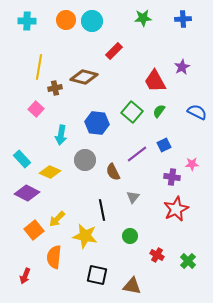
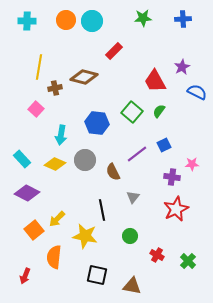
blue semicircle: moved 20 px up
yellow diamond: moved 5 px right, 8 px up
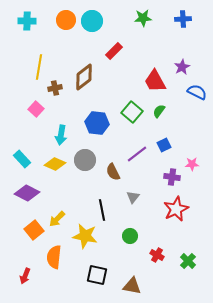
brown diamond: rotated 52 degrees counterclockwise
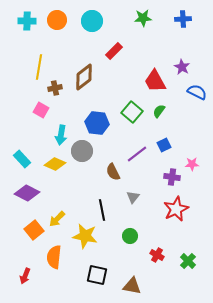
orange circle: moved 9 px left
purple star: rotated 14 degrees counterclockwise
pink square: moved 5 px right, 1 px down; rotated 14 degrees counterclockwise
gray circle: moved 3 px left, 9 px up
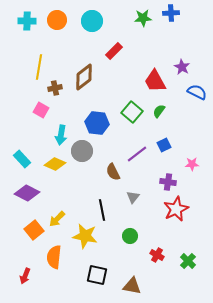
blue cross: moved 12 px left, 6 px up
purple cross: moved 4 px left, 5 px down
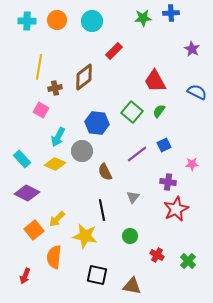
purple star: moved 10 px right, 18 px up
cyan arrow: moved 3 px left, 2 px down; rotated 18 degrees clockwise
brown semicircle: moved 8 px left
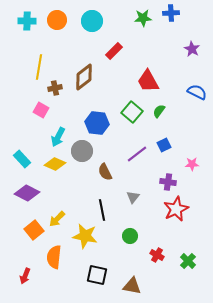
red trapezoid: moved 7 px left
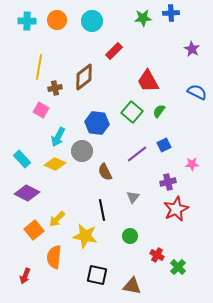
purple cross: rotated 21 degrees counterclockwise
green cross: moved 10 px left, 6 px down
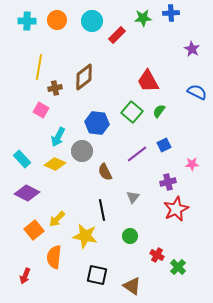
red rectangle: moved 3 px right, 16 px up
brown triangle: rotated 24 degrees clockwise
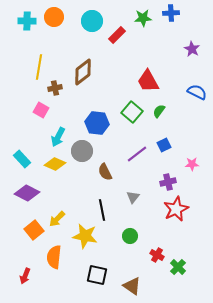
orange circle: moved 3 px left, 3 px up
brown diamond: moved 1 px left, 5 px up
